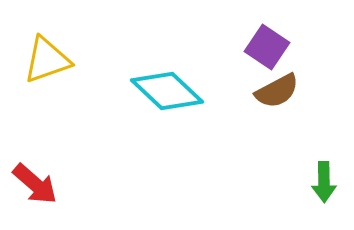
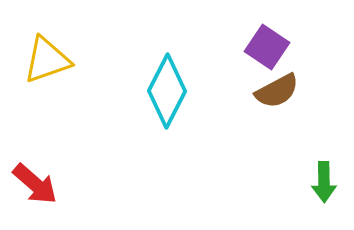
cyan diamond: rotated 74 degrees clockwise
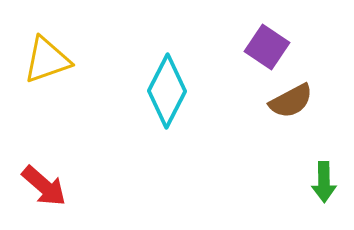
brown semicircle: moved 14 px right, 10 px down
red arrow: moved 9 px right, 2 px down
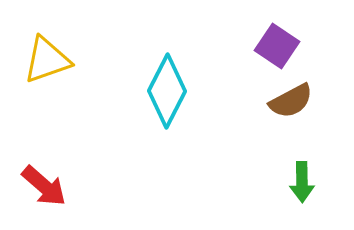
purple square: moved 10 px right, 1 px up
green arrow: moved 22 px left
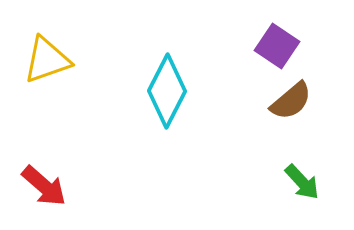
brown semicircle: rotated 12 degrees counterclockwise
green arrow: rotated 42 degrees counterclockwise
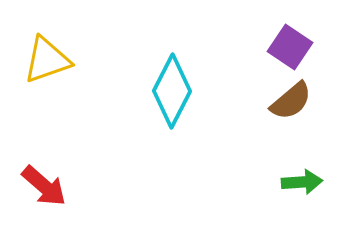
purple square: moved 13 px right, 1 px down
cyan diamond: moved 5 px right
green arrow: rotated 51 degrees counterclockwise
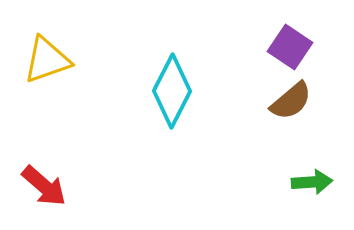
green arrow: moved 10 px right
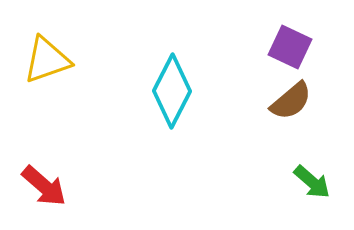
purple square: rotated 9 degrees counterclockwise
green arrow: rotated 45 degrees clockwise
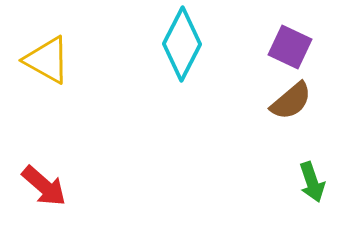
yellow triangle: rotated 48 degrees clockwise
cyan diamond: moved 10 px right, 47 px up
green arrow: rotated 30 degrees clockwise
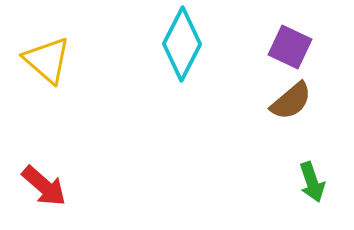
yellow triangle: rotated 12 degrees clockwise
